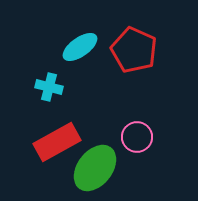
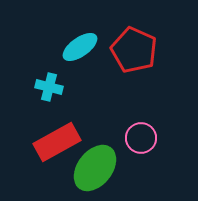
pink circle: moved 4 px right, 1 px down
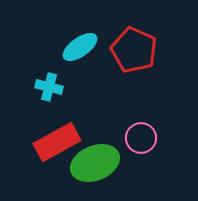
green ellipse: moved 5 px up; rotated 30 degrees clockwise
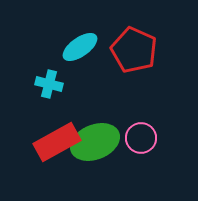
cyan cross: moved 3 px up
green ellipse: moved 21 px up
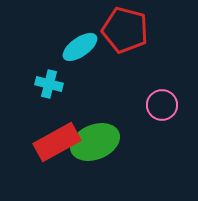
red pentagon: moved 9 px left, 20 px up; rotated 9 degrees counterclockwise
pink circle: moved 21 px right, 33 px up
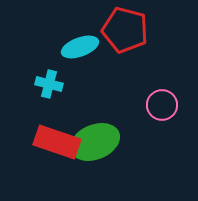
cyan ellipse: rotated 15 degrees clockwise
red rectangle: rotated 48 degrees clockwise
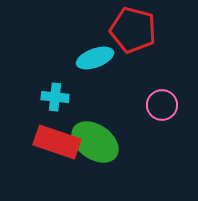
red pentagon: moved 8 px right
cyan ellipse: moved 15 px right, 11 px down
cyan cross: moved 6 px right, 13 px down; rotated 8 degrees counterclockwise
green ellipse: rotated 57 degrees clockwise
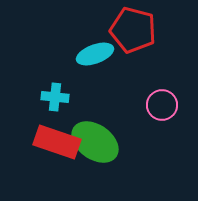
cyan ellipse: moved 4 px up
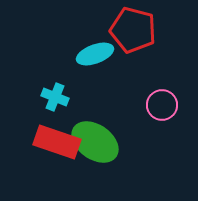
cyan cross: rotated 16 degrees clockwise
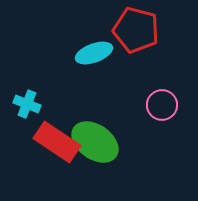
red pentagon: moved 3 px right
cyan ellipse: moved 1 px left, 1 px up
cyan cross: moved 28 px left, 7 px down
red rectangle: rotated 15 degrees clockwise
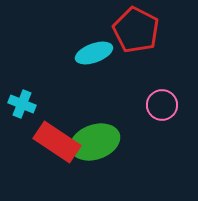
red pentagon: rotated 12 degrees clockwise
cyan cross: moved 5 px left
green ellipse: rotated 54 degrees counterclockwise
